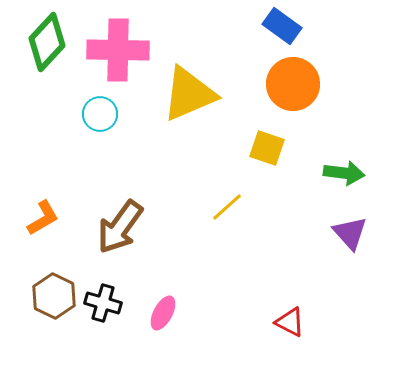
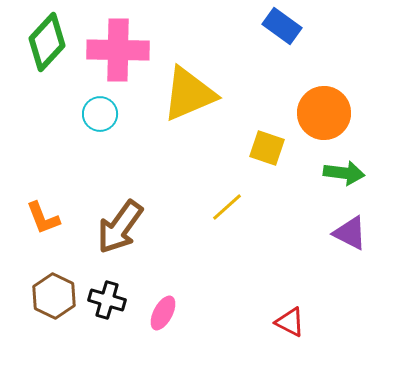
orange circle: moved 31 px right, 29 px down
orange L-shape: rotated 99 degrees clockwise
purple triangle: rotated 21 degrees counterclockwise
black cross: moved 4 px right, 3 px up
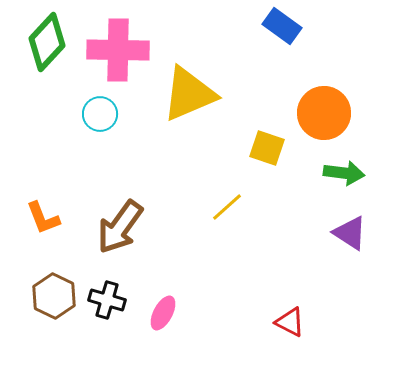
purple triangle: rotated 6 degrees clockwise
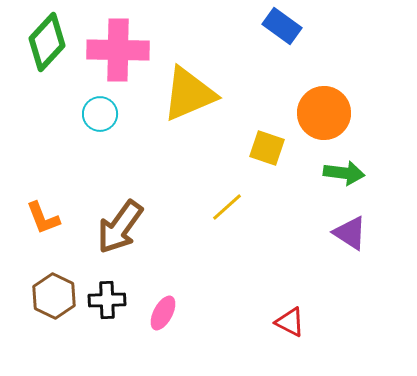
black cross: rotated 18 degrees counterclockwise
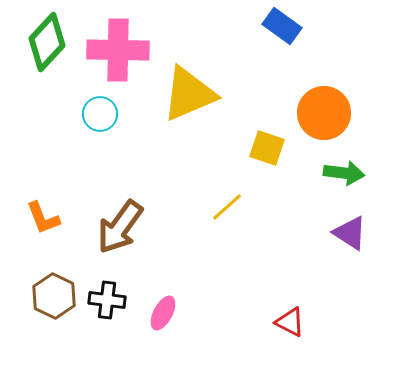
black cross: rotated 9 degrees clockwise
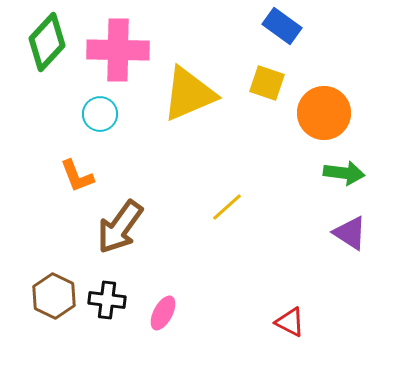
yellow square: moved 65 px up
orange L-shape: moved 34 px right, 42 px up
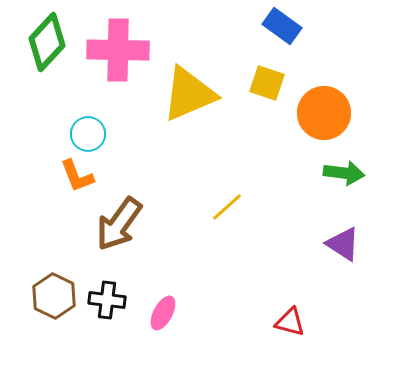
cyan circle: moved 12 px left, 20 px down
brown arrow: moved 1 px left, 3 px up
purple triangle: moved 7 px left, 11 px down
red triangle: rotated 12 degrees counterclockwise
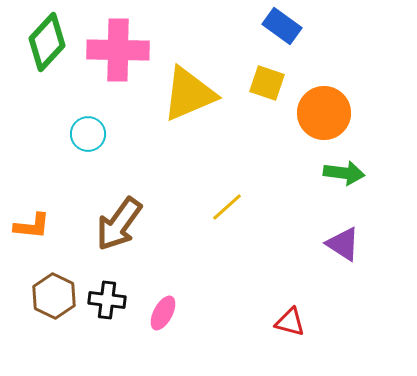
orange L-shape: moved 45 px left, 50 px down; rotated 63 degrees counterclockwise
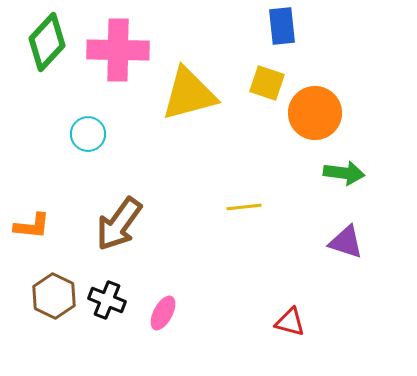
blue rectangle: rotated 48 degrees clockwise
yellow triangle: rotated 8 degrees clockwise
orange circle: moved 9 px left
yellow line: moved 17 px right; rotated 36 degrees clockwise
purple triangle: moved 3 px right, 2 px up; rotated 15 degrees counterclockwise
black cross: rotated 15 degrees clockwise
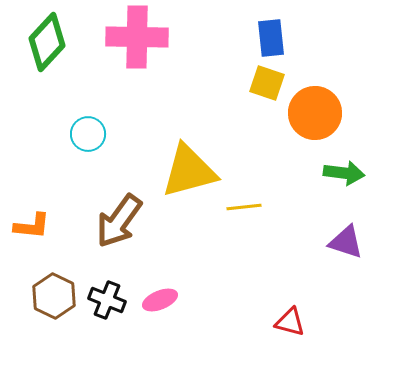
blue rectangle: moved 11 px left, 12 px down
pink cross: moved 19 px right, 13 px up
yellow triangle: moved 77 px down
brown arrow: moved 3 px up
pink ellipse: moved 3 px left, 13 px up; rotated 40 degrees clockwise
